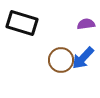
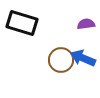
blue arrow: rotated 70 degrees clockwise
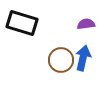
blue arrow: rotated 80 degrees clockwise
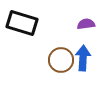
blue arrow: rotated 10 degrees counterclockwise
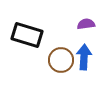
black rectangle: moved 5 px right, 12 px down
blue arrow: moved 1 px right, 1 px up
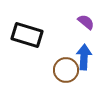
purple semicircle: moved 2 px up; rotated 48 degrees clockwise
brown circle: moved 5 px right, 10 px down
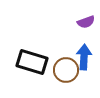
purple semicircle: rotated 120 degrees clockwise
black rectangle: moved 5 px right, 27 px down
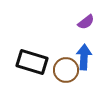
purple semicircle: rotated 18 degrees counterclockwise
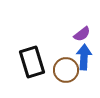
purple semicircle: moved 4 px left, 12 px down
black rectangle: rotated 56 degrees clockwise
